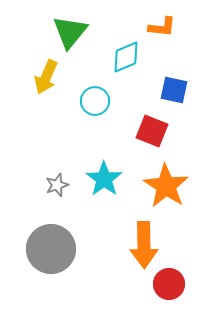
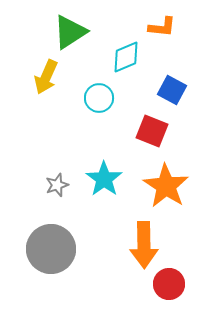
green triangle: rotated 18 degrees clockwise
blue square: moved 2 px left; rotated 16 degrees clockwise
cyan circle: moved 4 px right, 3 px up
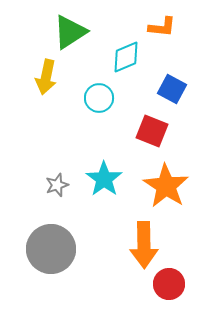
yellow arrow: rotated 12 degrees counterclockwise
blue square: moved 1 px up
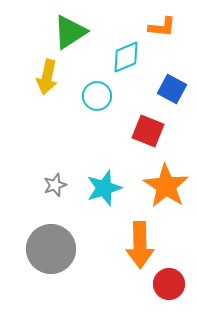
yellow arrow: moved 1 px right
cyan circle: moved 2 px left, 2 px up
red square: moved 4 px left
cyan star: moved 9 px down; rotated 18 degrees clockwise
gray star: moved 2 px left
orange arrow: moved 4 px left
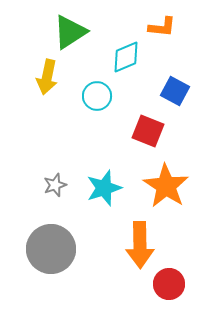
blue square: moved 3 px right, 2 px down
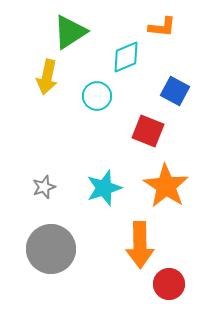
gray star: moved 11 px left, 2 px down
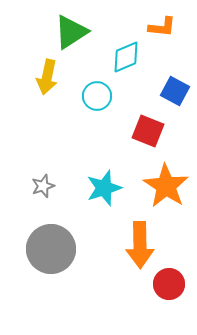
green triangle: moved 1 px right
gray star: moved 1 px left, 1 px up
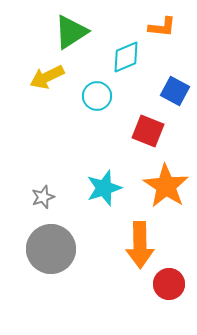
yellow arrow: rotated 52 degrees clockwise
gray star: moved 11 px down
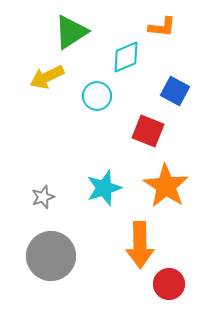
gray circle: moved 7 px down
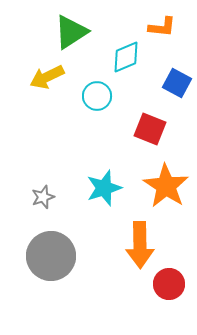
blue square: moved 2 px right, 8 px up
red square: moved 2 px right, 2 px up
